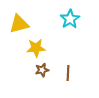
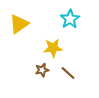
yellow triangle: rotated 20 degrees counterclockwise
yellow star: moved 17 px right
brown line: rotated 49 degrees counterclockwise
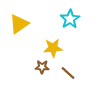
brown star: moved 3 px up; rotated 16 degrees clockwise
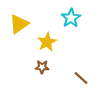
cyan star: moved 1 px right, 1 px up
yellow star: moved 6 px left, 6 px up; rotated 24 degrees counterclockwise
brown line: moved 13 px right, 5 px down
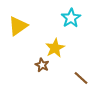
yellow triangle: moved 1 px left, 2 px down
yellow star: moved 8 px right, 6 px down
brown star: moved 2 px up; rotated 24 degrees clockwise
